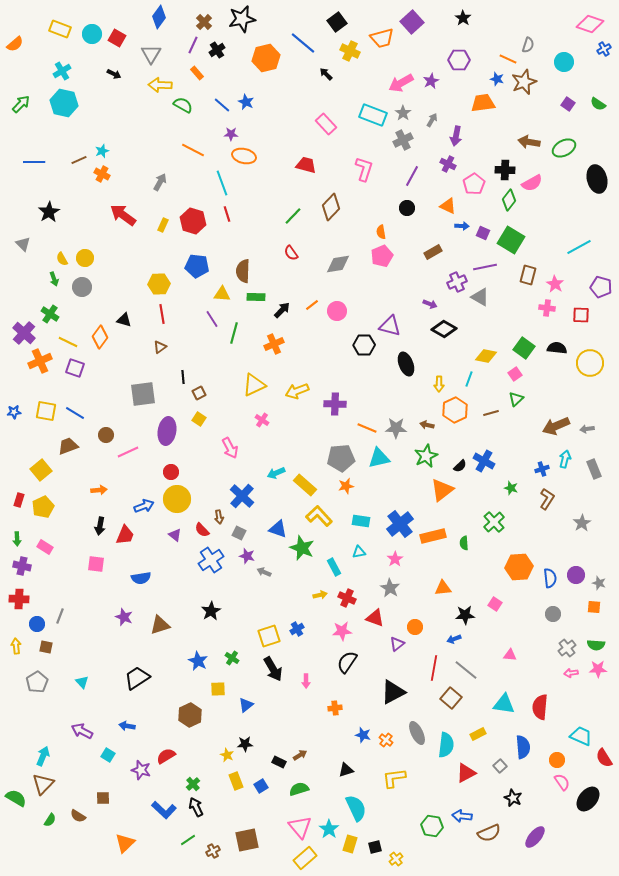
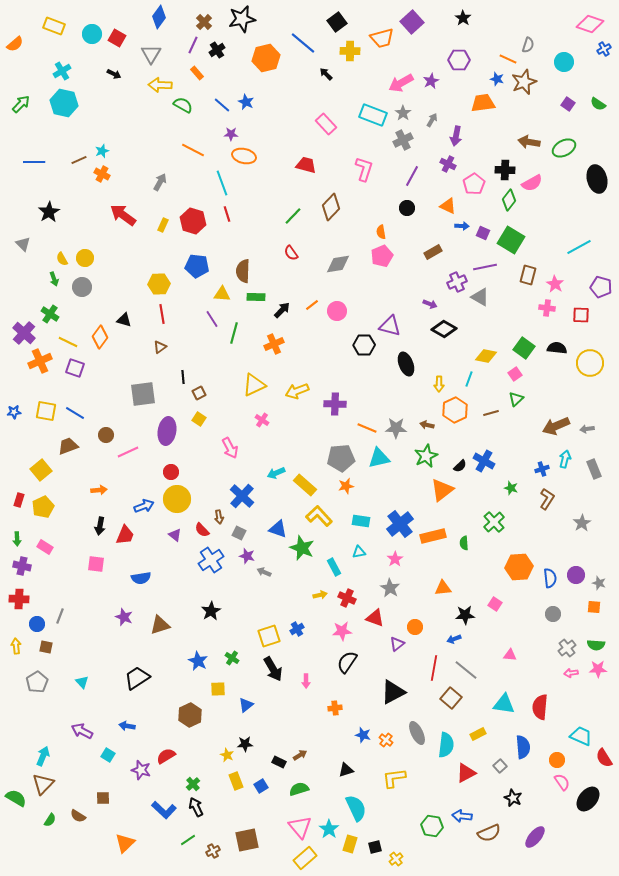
yellow rectangle at (60, 29): moved 6 px left, 3 px up
yellow cross at (350, 51): rotated 24 degrees counterclockwise
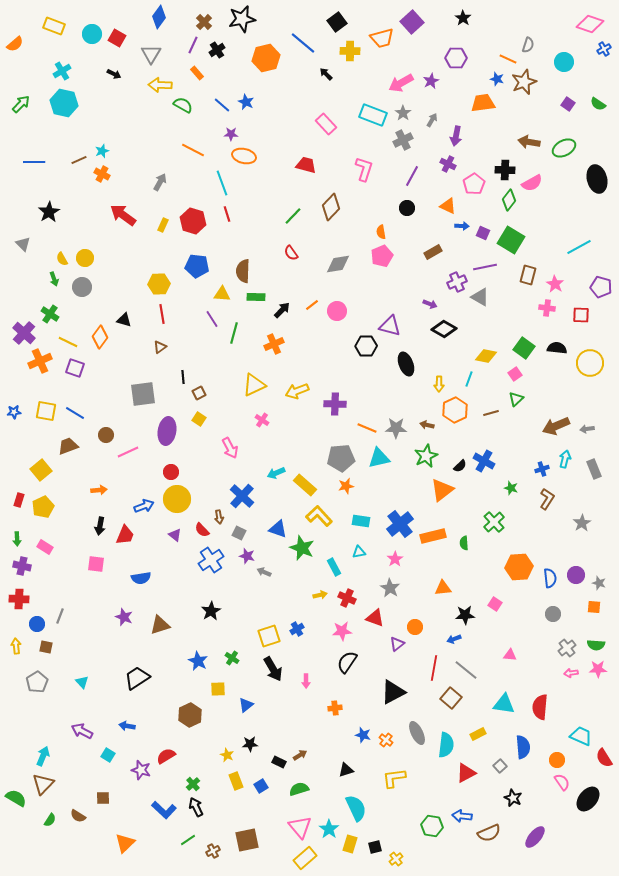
purple hexagon at (459, 60): moved 3 px left, 2 px up
black hexagon at (364, 345): moved 2 px right, 1 px down
black star at (245, 744): moved 5 px right
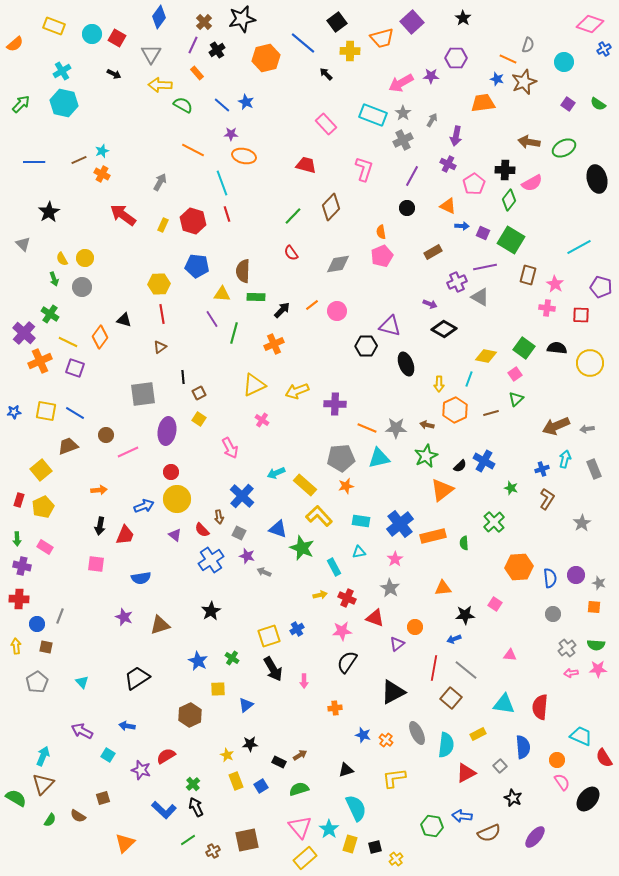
purple star at (431, 81): moved 5 px up; rotated 28 degrees clockwise
pink arrow at (306, 681): moved 2 px left
brown square at (103, 798): rotated 16 degrees counterclockwise
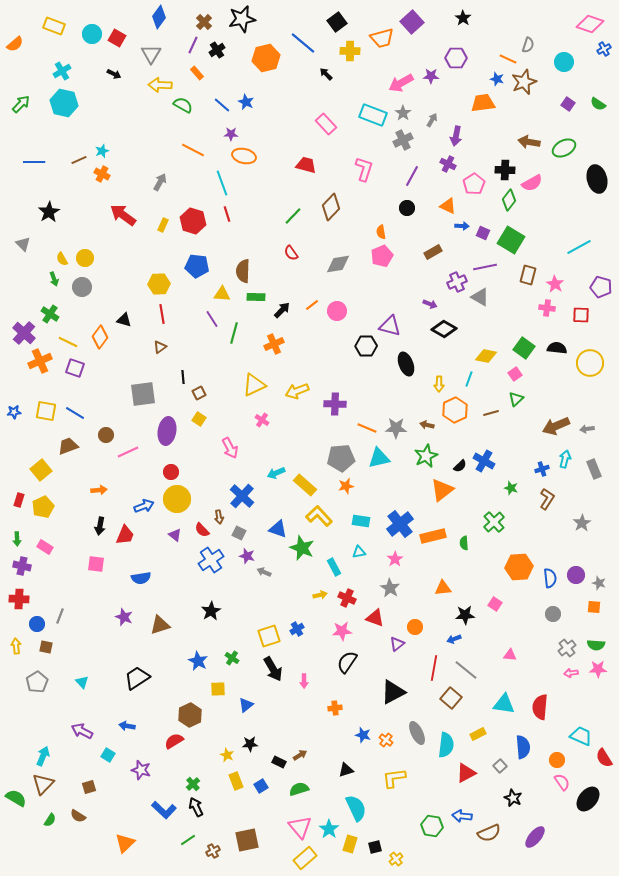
red semicircle at (166, 756): moved 8 px right, 15 px up
brown square at (103, 798): moved 14 px left, 11 px up
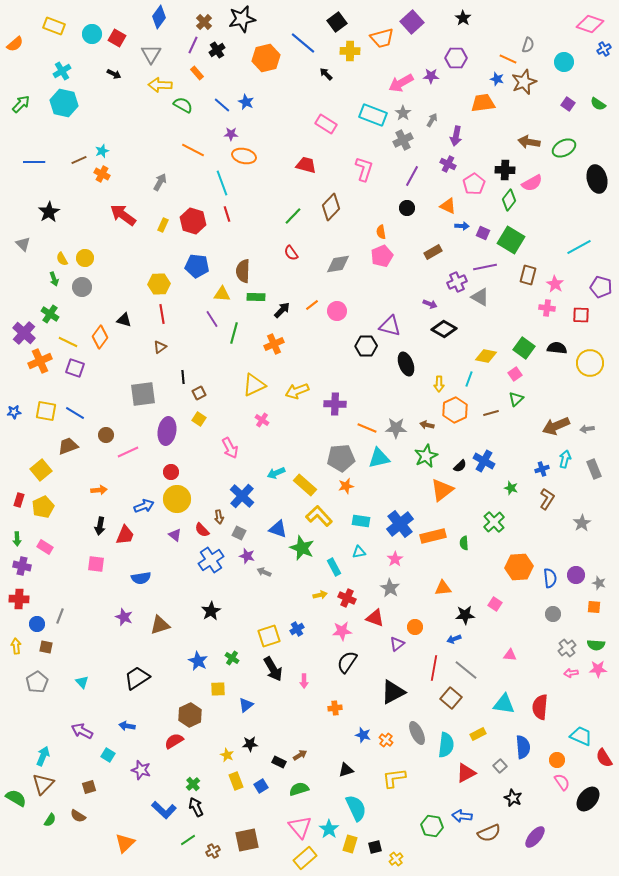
pink rectangle at (326, 124): rotated 15 degrees counterclockwise
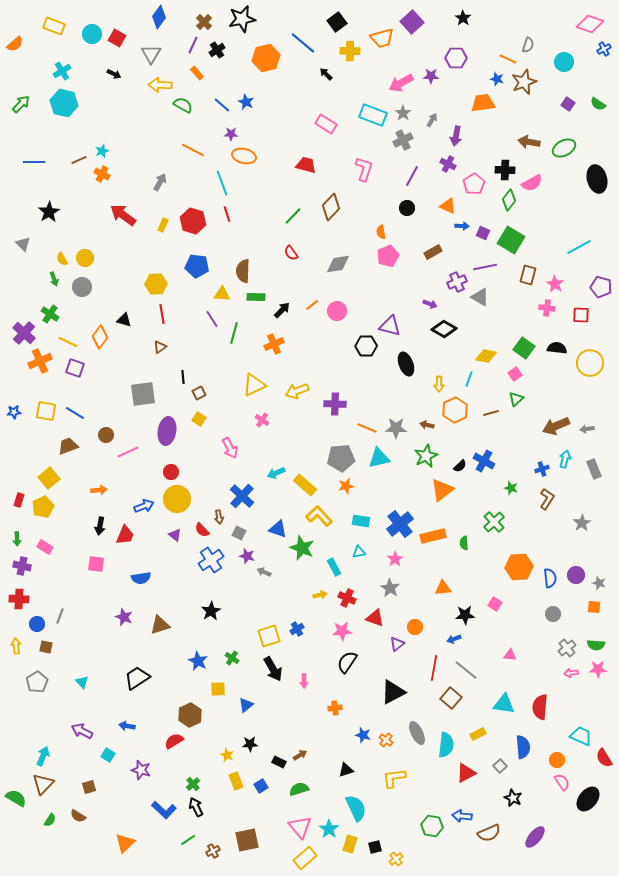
pink pentagon at (382, 256): moved 6 px right
yellow hexagon at (159, 284): moved 3 px left
yellow square at (41, 470): moved 8 px right, 8 px down
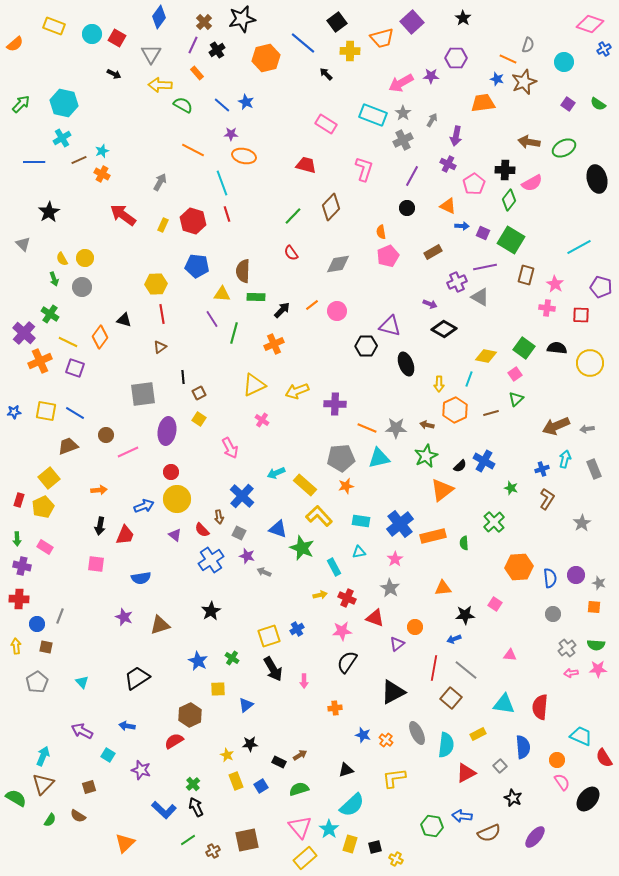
cyan cross at (62, 71): moved 67 px down
brown rectangle at (528, 275): moved 2 px left
cyan semicircle at (356, 808): moved 4 px left, 3 px up; rotated 72 degrees clockwise
yellow cross at (396, 859): rotated 24 degrees counterclockwise
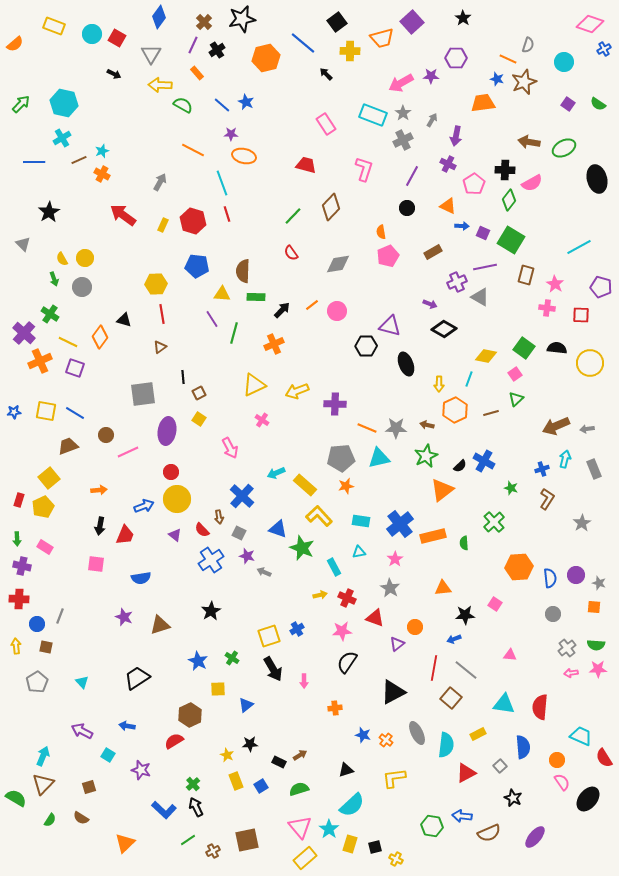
pink rectangle at (326, 124): rotated 25 degrees clockwise
brown semicircle at (78, 816): moved 3 px right, 2 px down
